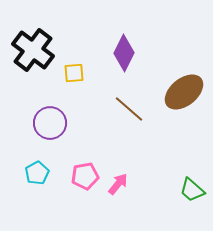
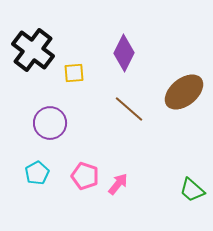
pink pentagon: rotated 28 degrees clockwise
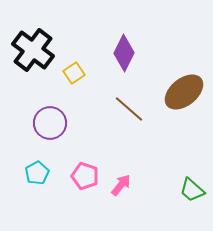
yellow square: rotated 30 degrees counterclockwise
pink arrow: moved 3 px right, 1 px down
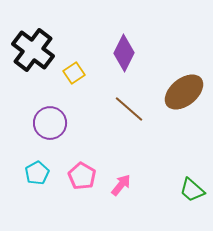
pink pentagon: moved 3 px left; rotated 12 degrees clockwise
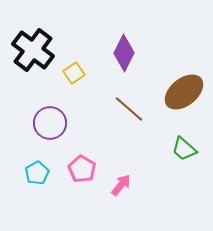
pink pentagon: moved 7 px up
green trapezoid: moved 8 px left, 41 px up
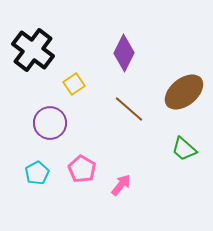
yellow square: moved 11 px down
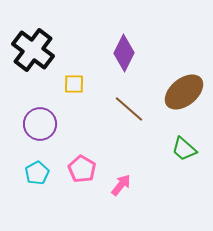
yellow square: rotated 35 degrees clockwise
purple circle: moved 10 px left, 1 px down
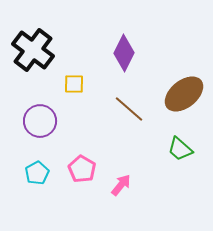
brown ellipse: moved 2 px down
purple circle: moved 3 px up
green trapezoid: moved 4 px left
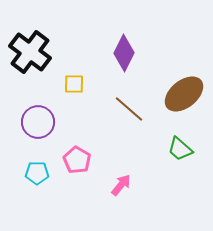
black cross: moved 3 px left, 2 px down
purple circle: moved 2 px left, 1 px down
pink pentagon: moved 5 px left, 9 px up
cyan pentagon: rotated 30 degrees clockwise
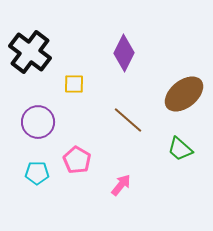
brown line: moved 1 px left, 11 px down
